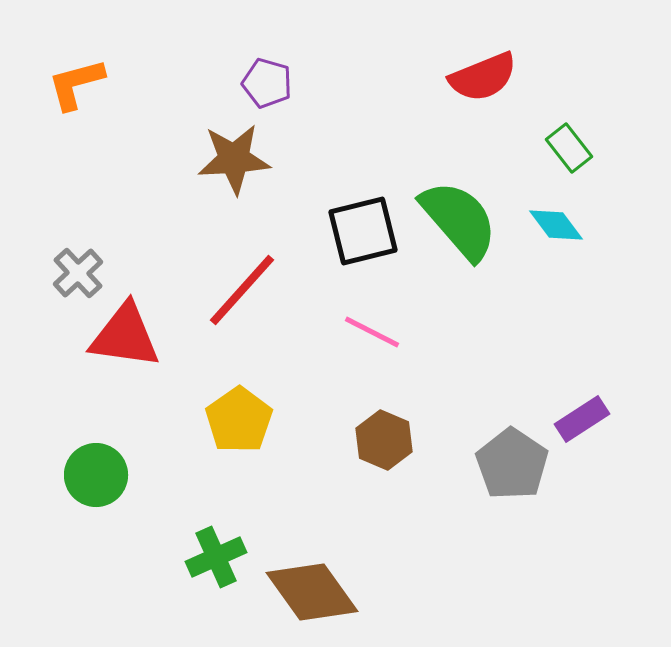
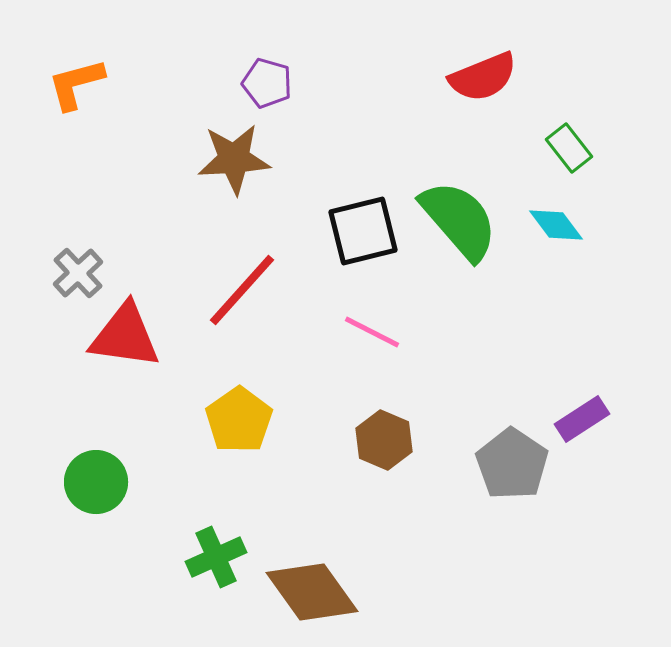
green circle: moved 7 px down
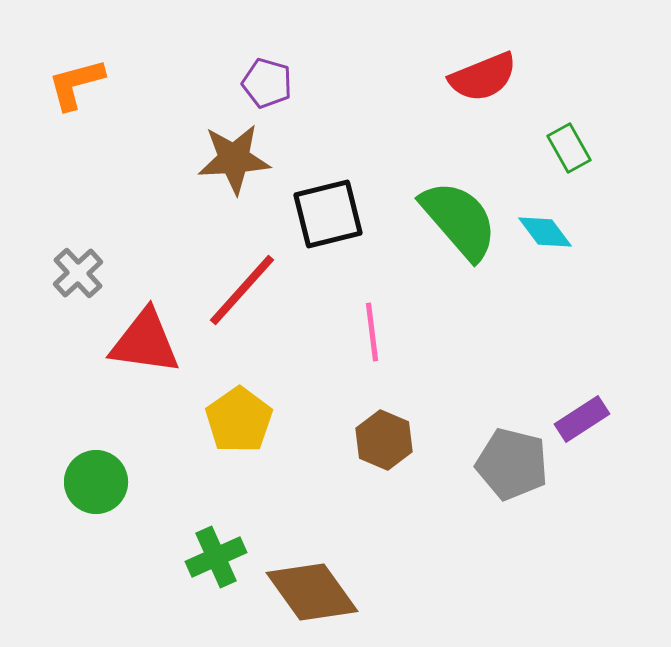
green rectangle: rotated 9 degrees clockwise
cyan diamond: moved 11 px left, 7 px down
black square: moved 35 px left, 17 px up
pink line: rotated 56 degrees clockwise
red triangle: moved 20 px right, 6 px down
gray pentagon: rotated 20 degrees counterclockwise
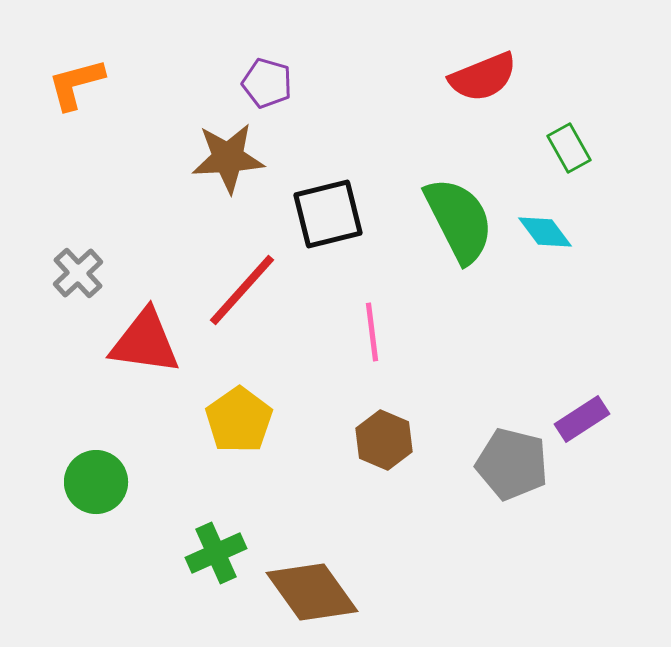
brown star: moved 6 px left, 1 px up
green semicircle: rotated 14 degrees clockwise
green cross: moved 4 px up
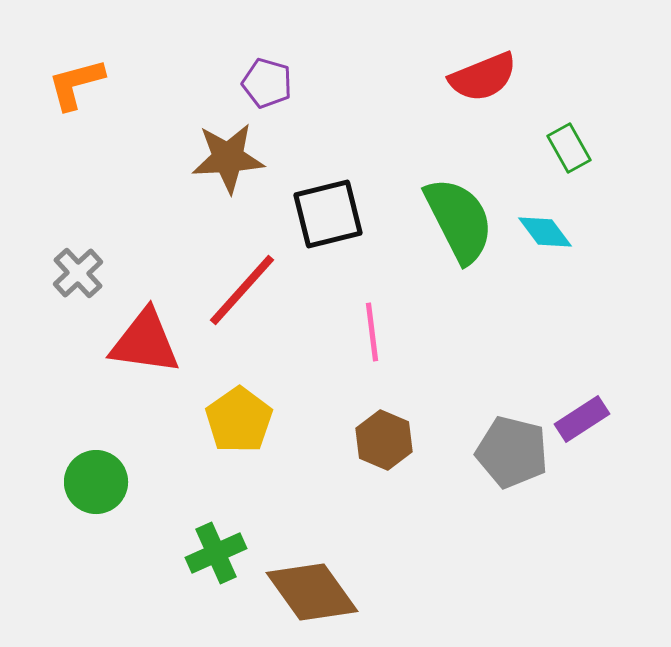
gray pentagon: moved 12 px up
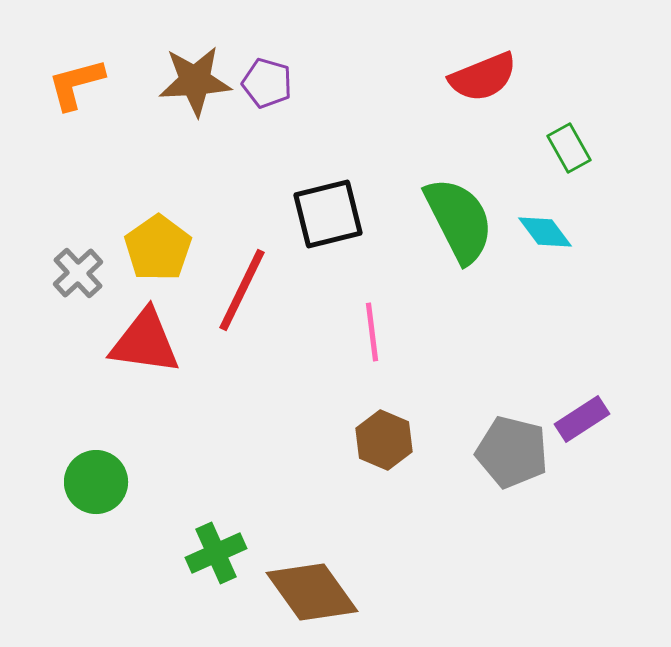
brown star: moved 33 px left, 77 px up
red line: rotated 16 degrees counterclockwise
yellow pentagon: moved 81 px left, 172 px up
